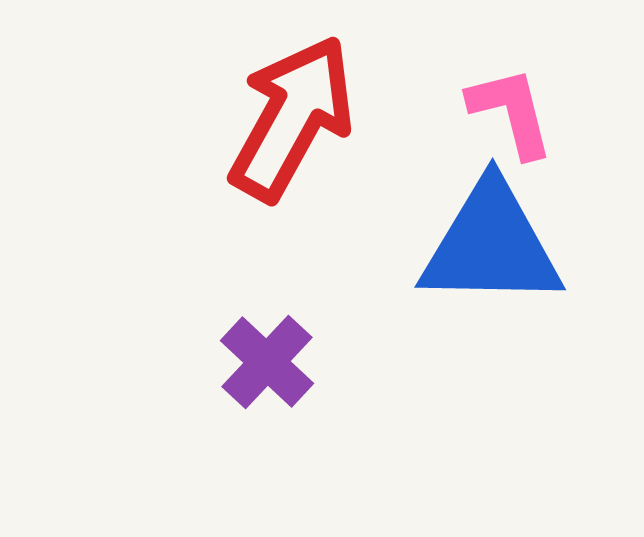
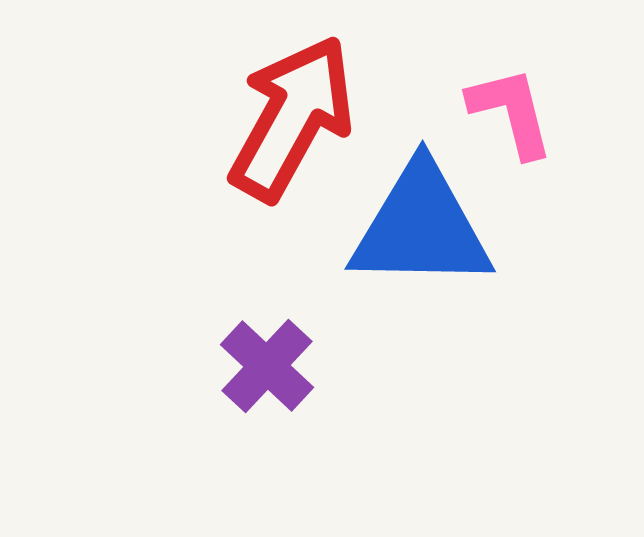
blue triangle: moved 70 px left, 18 px up
purple cross: moved 4 px down
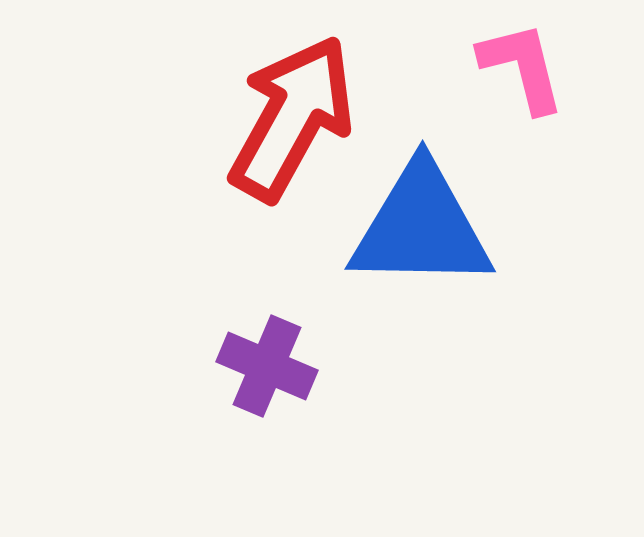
pink L-shape: moved 11 px right, 45 px up
purple cross: rotated 20 degrees counterclockwise
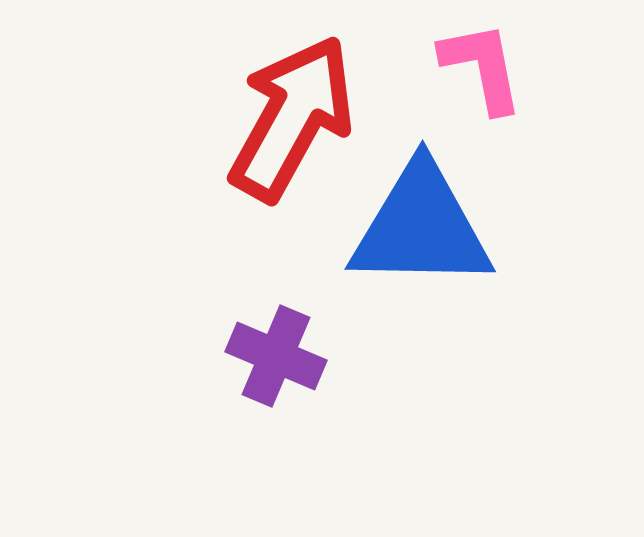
pink L-shape: moved 40 px left; rotated 3 degrees clockwise
purple cross: moved 9 px right, 10 px up
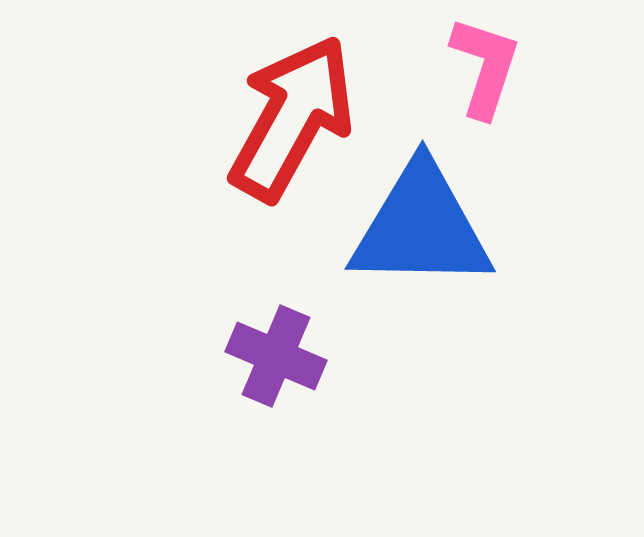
pink L-shape: moved 3 px right; rotated 29 degrees clockwise
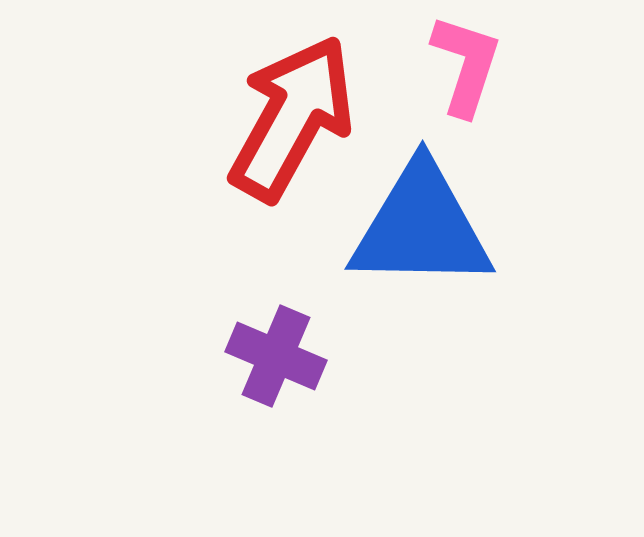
pink L-shape: moved 19 px left, 2 px up
